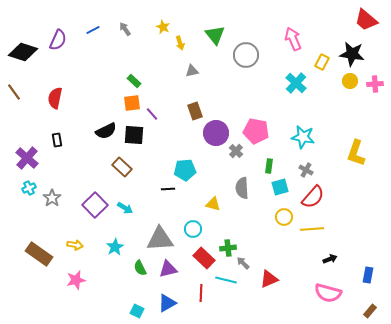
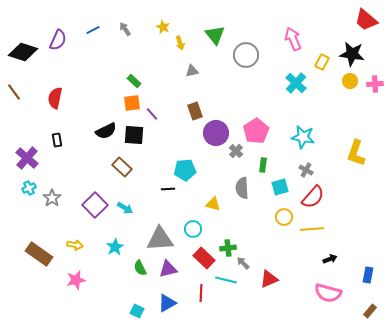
pink pentagon at (256, 131): rotated 30 degrees clockwise
green rectangle at (269, 166): moved 6 px left, 1 px up
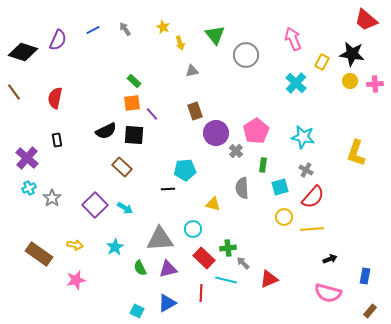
blue rectangle at (368, 275): moved 3 px left, 1 px down
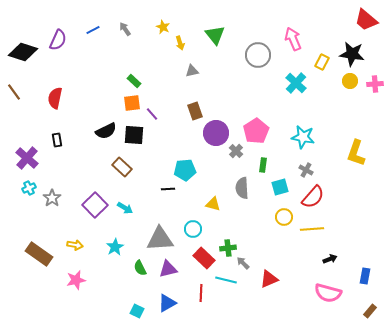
gray circle at (246, 55): moved 12 px right
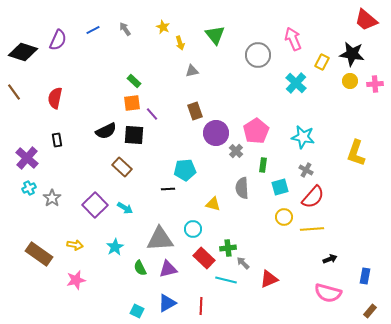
red line at (201, 293): moved 13 px down
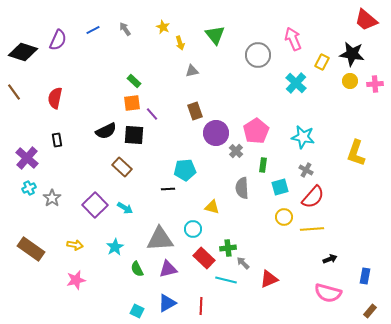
yellow triangle at (213, 204): moved 1 px left, 3 px down
brown rectangle at (39, 254): moved 8 px left, 5 px up
green semicircle at (140, 268): moved 3 px left, 1 px down
